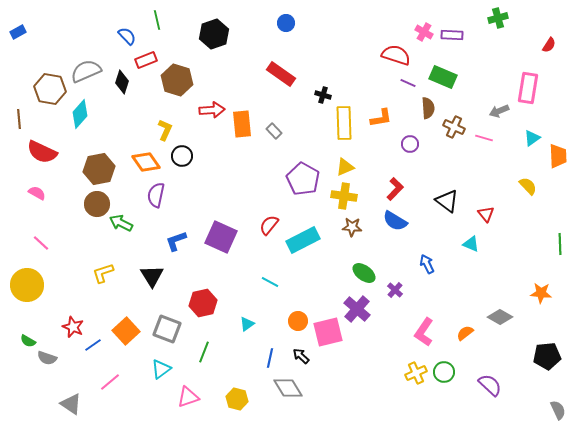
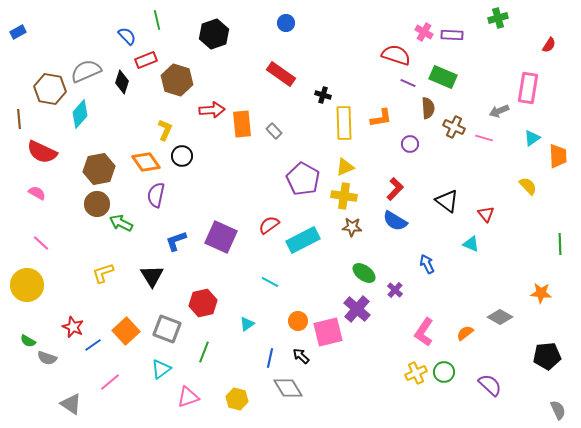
red semicircle at (269, 225): rotated 15 degrees clockwise
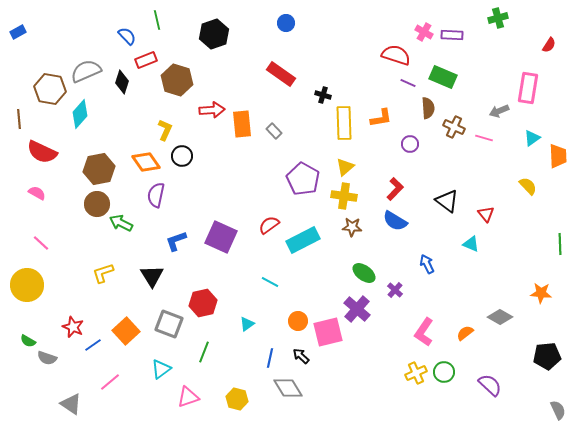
yellow triangle at (345, 167): rotated 18 degrees counterclockwise
gray square at (167, 329): moved 2 px right, 5 px up
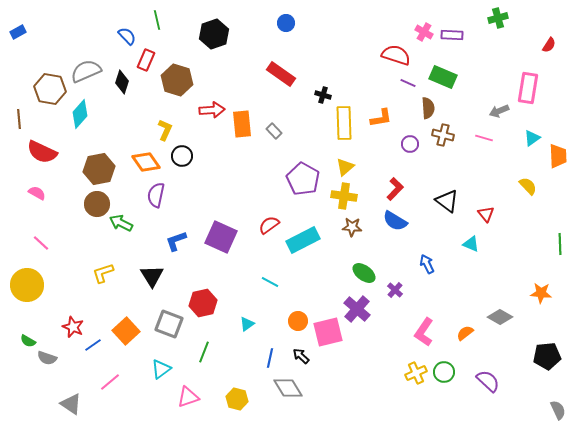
red rectangle at (146, 60): rotated 45 degrees counterclockwise
brown cross at (454, 127): moved 11 px left, 8 px down; rotated 10 degrees counterclockwise
purple semicircle at (490, 385): moved 2 px left, 4 px up
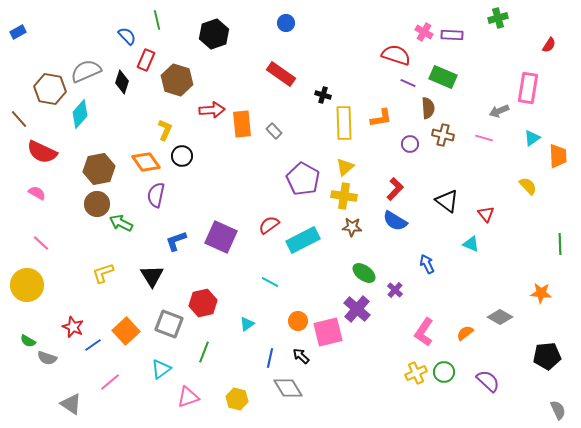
brown line at (19, 119): rotated 36 degrees counterclockwise
